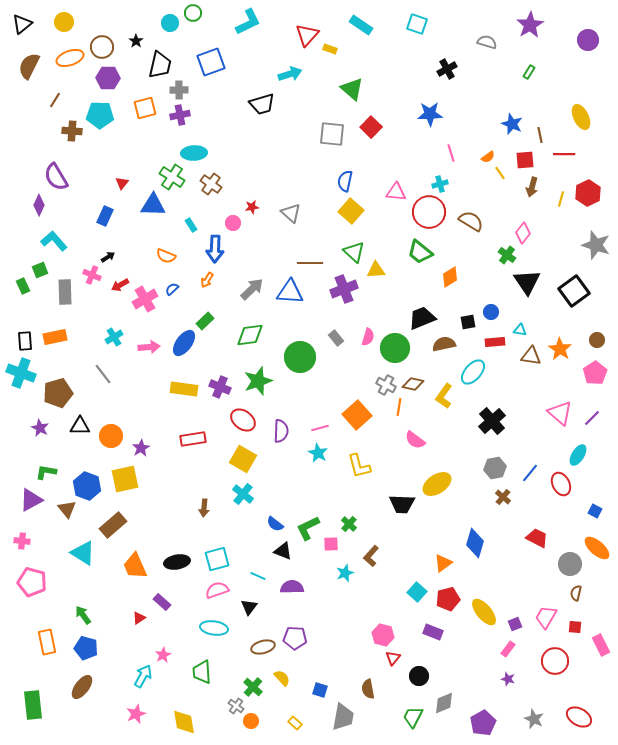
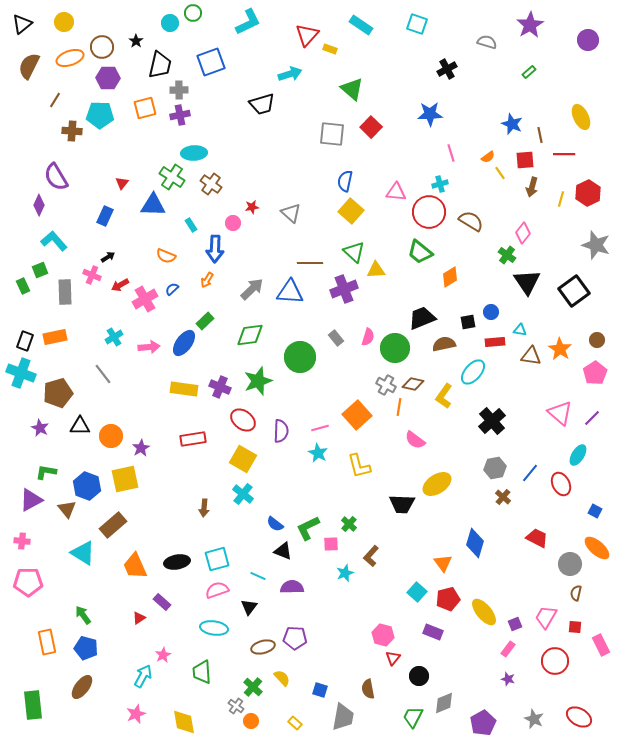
green rectangle at (529, 72): rotated 16 degrees clockwise
black rectangle at (25, 341): rotated 24 degrees clockwise
orange triangle at (443, 563): rotated 30 degrees counterclockwise
pink pentagon at (32, 582): moved 4 px left; rotated 16 degrees counterclockwise
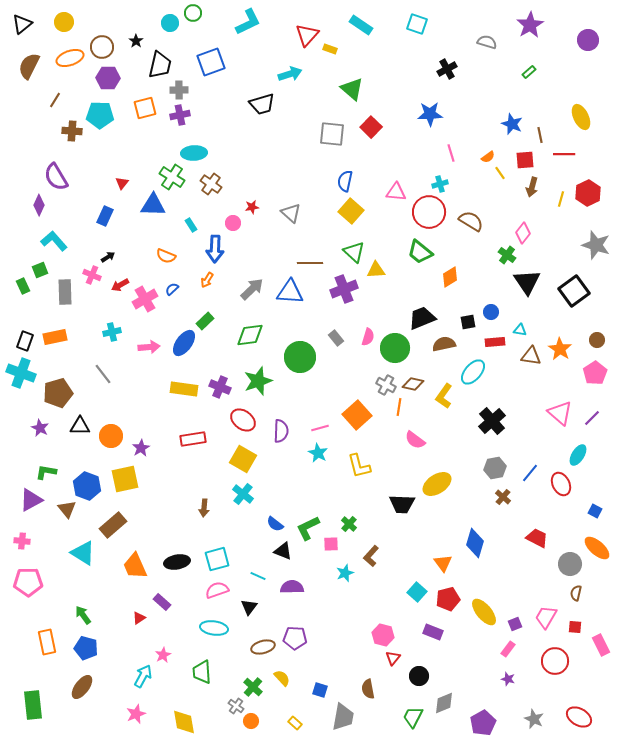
cyan cross at (114, 337): moved 2 px left, 5 px up; rotated 18 degrees clockwise
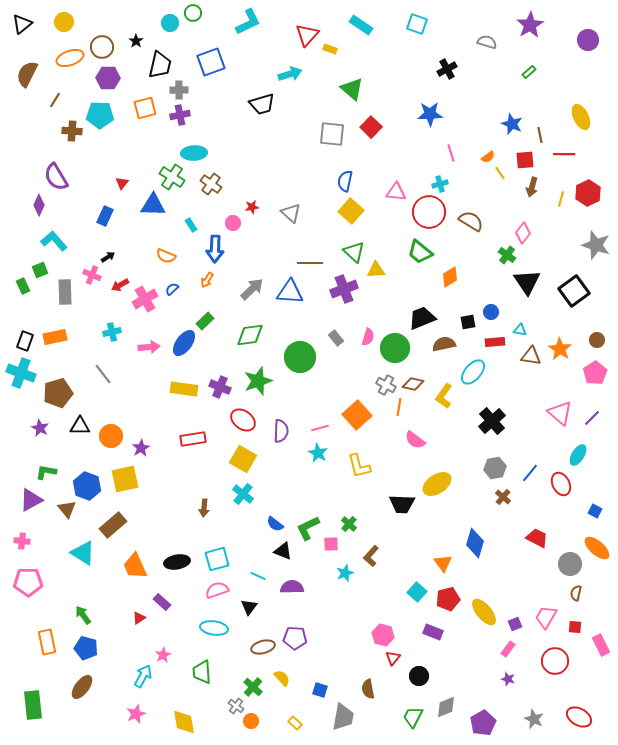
brown semicircle at (29, 66): moved 2 px left, 8 px down
gray diamond at (444, 703): moved 2 px right, 4 px down
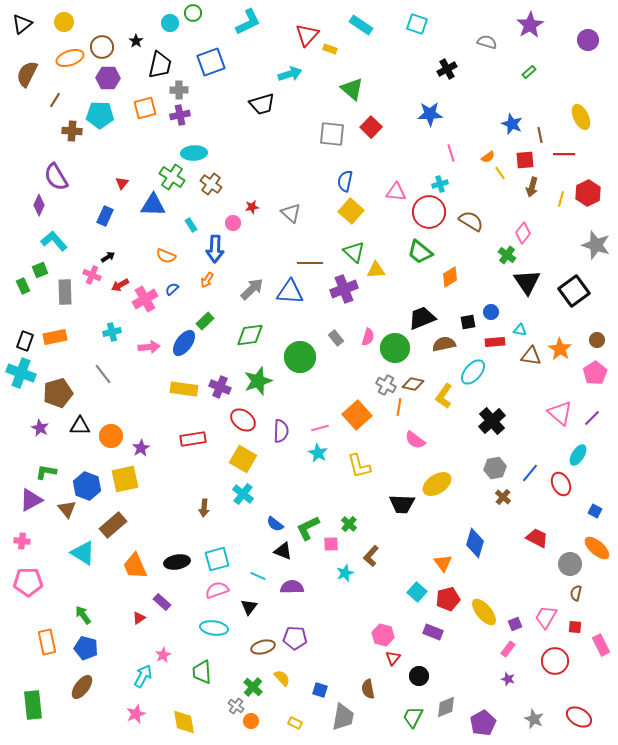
yellow rectangle at (295, 723): rotated 16 degrees counterclockwise
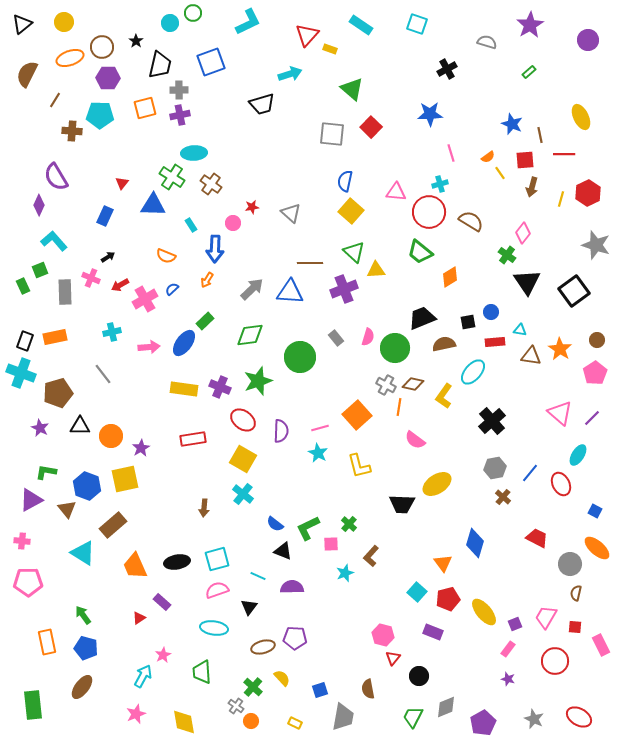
pink cross at (92, 275): moved 1 px left, 3 px down
blue square at (320, 690): rotated 35 degrees counterclockwise
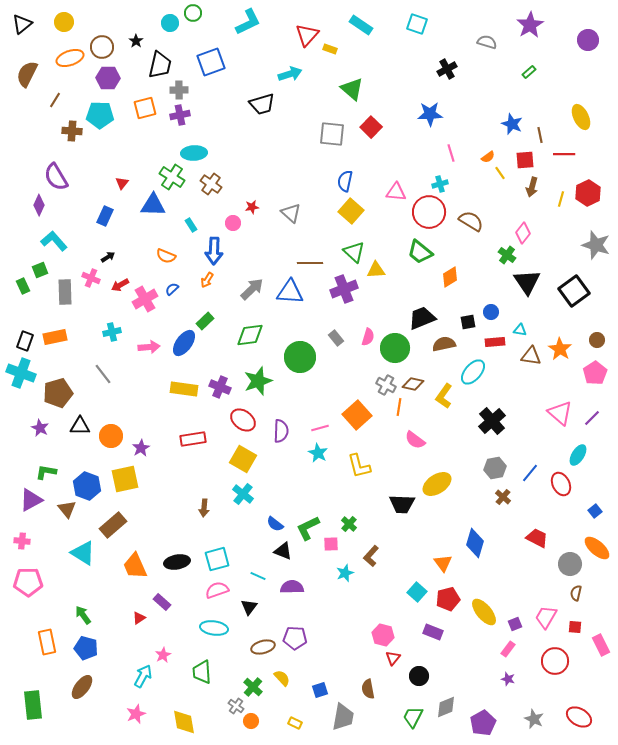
blue arrow at (215, 249): moved 1 px left, 2 px down
blue square at (595, 511): rotated 24 degrees clockwise
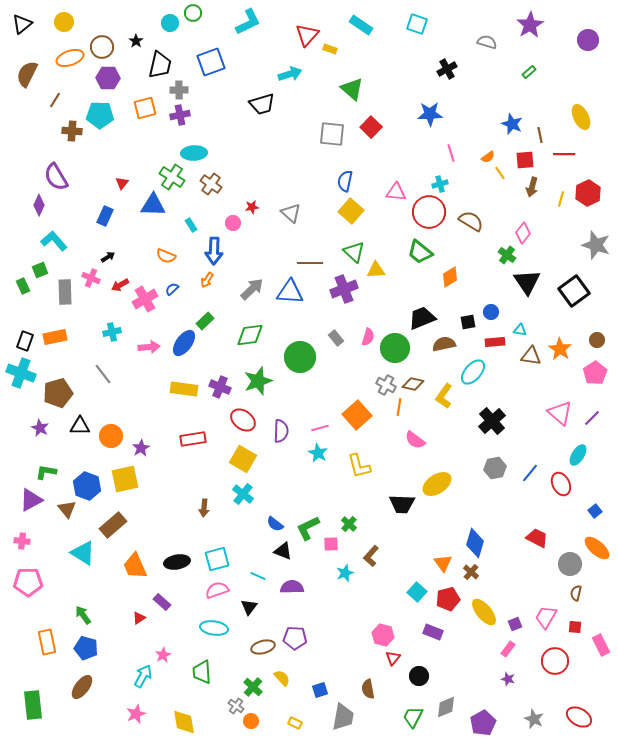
brown cross at (503, 497): moved 32 px left, 75 px down
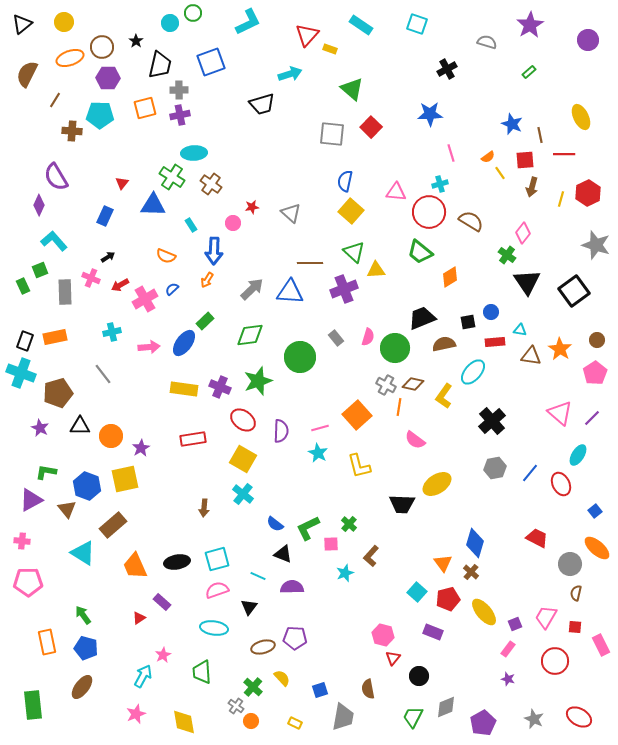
black triangle at (283, 551): moved 3 px down
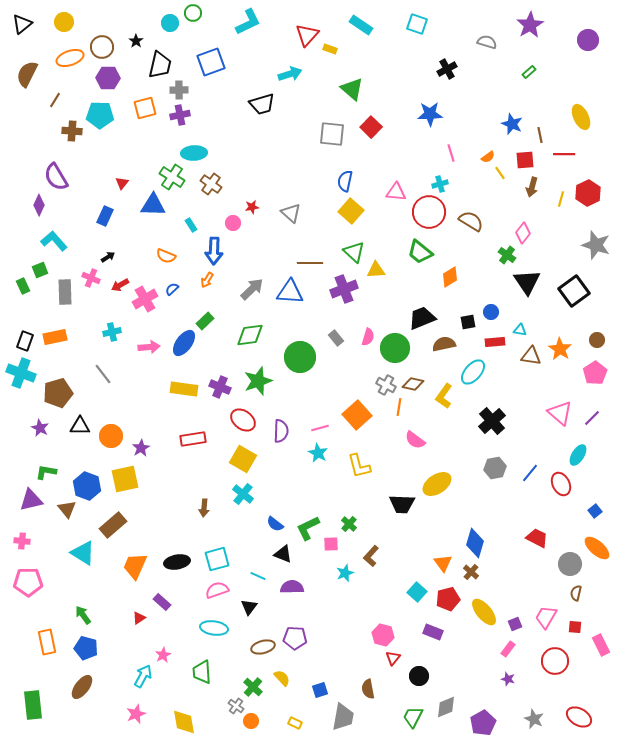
purple triangle at (31, 500): rotated 15 degrees clockwise
orange trapezoid at (135, 566): rotated 48 degrees clockwise
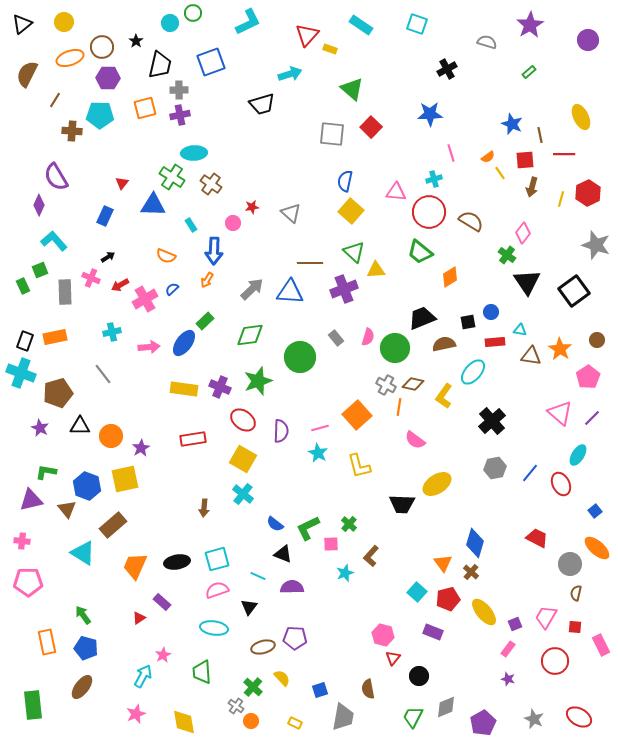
cyan cross at (440, 184): moved 6 px left, 5 px up
pink pentagon at (595, 373): moved 7 px left, 4 px down
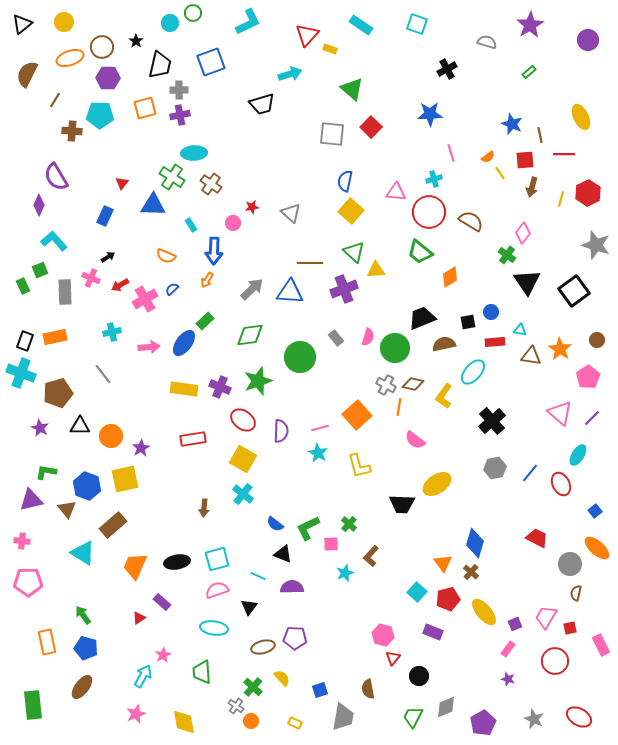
red square at (575, 627): moved 5 px left, 1 px down; rotated 16 degrees counterclockwise
